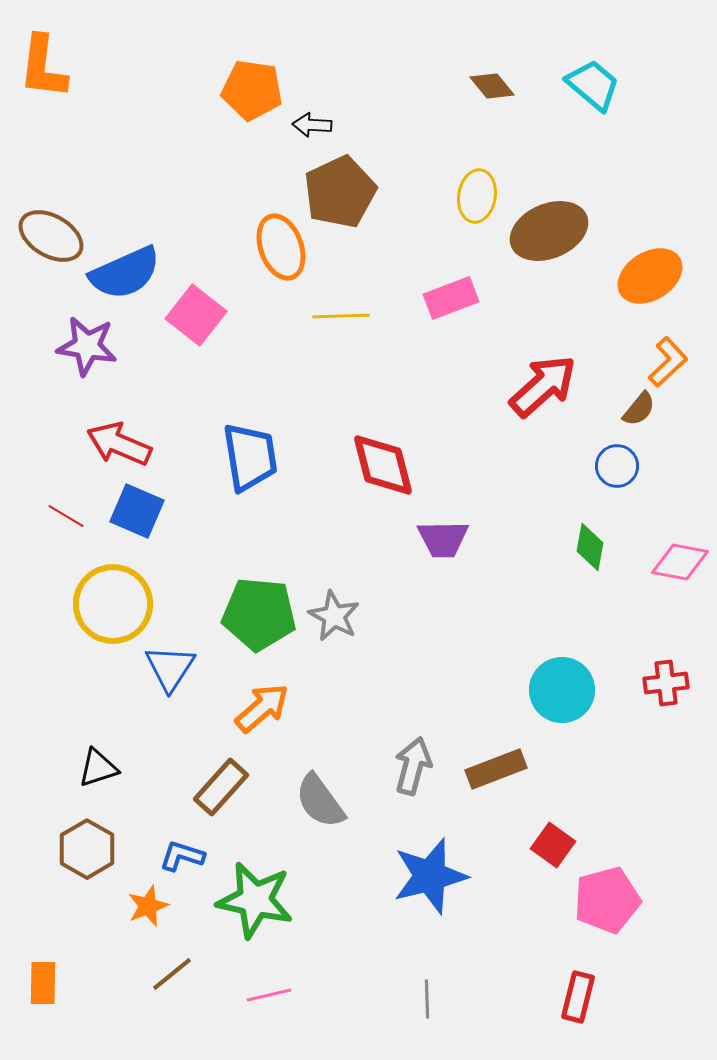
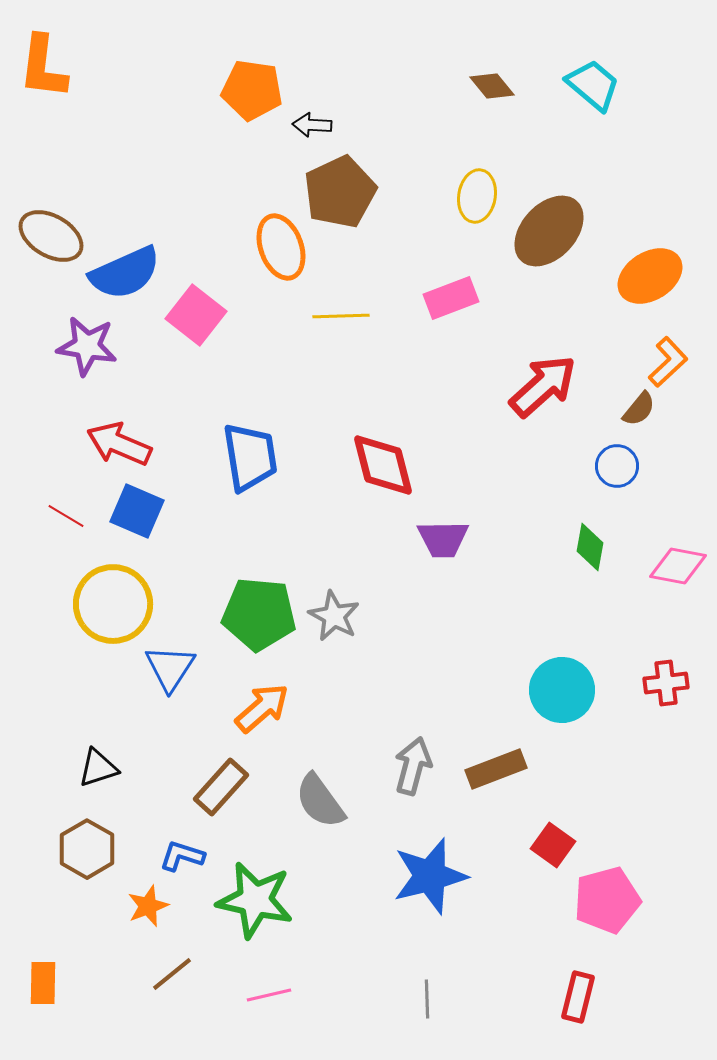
brown ellipse at (549, 231): rotated 24 degrees counterclockwise
pink diamond at (680, 562): moved 2 px left, 4 px down
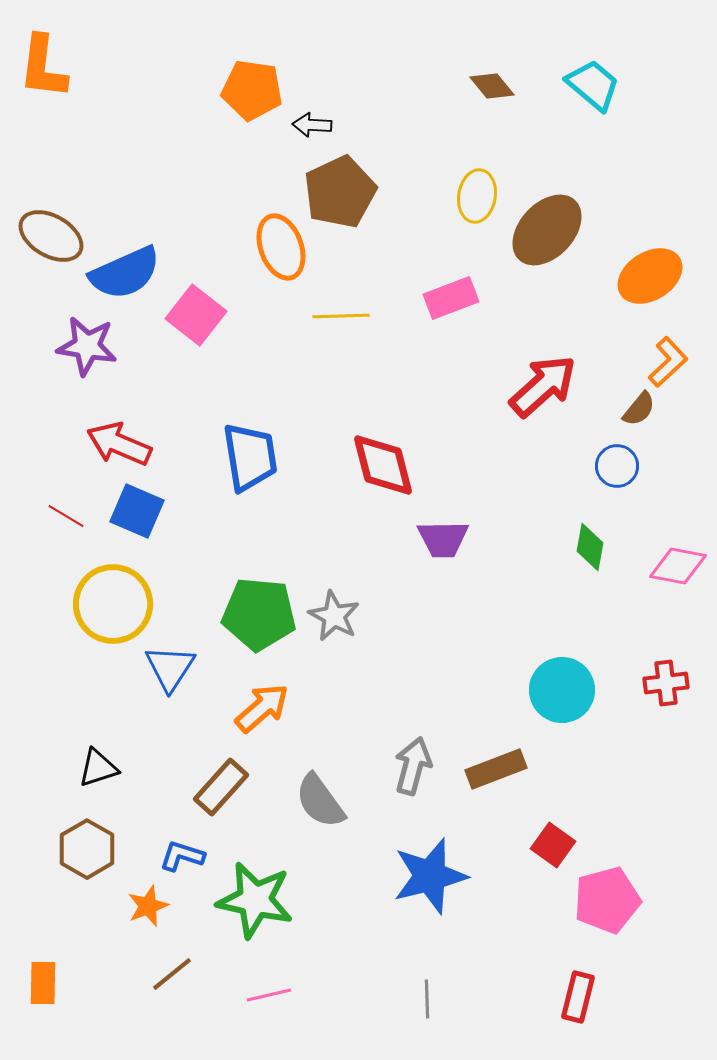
brown ellipse at (549, 231): moved 2 px left, 1 px up
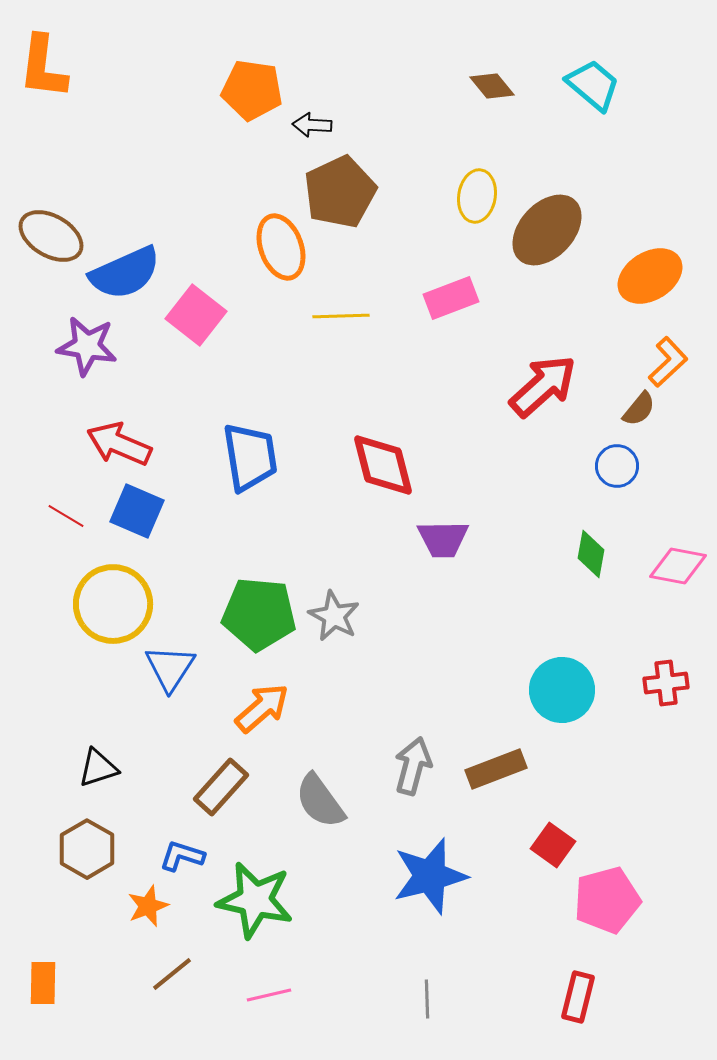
green diamond at (590, 547): moved 1 px right, 7 px down
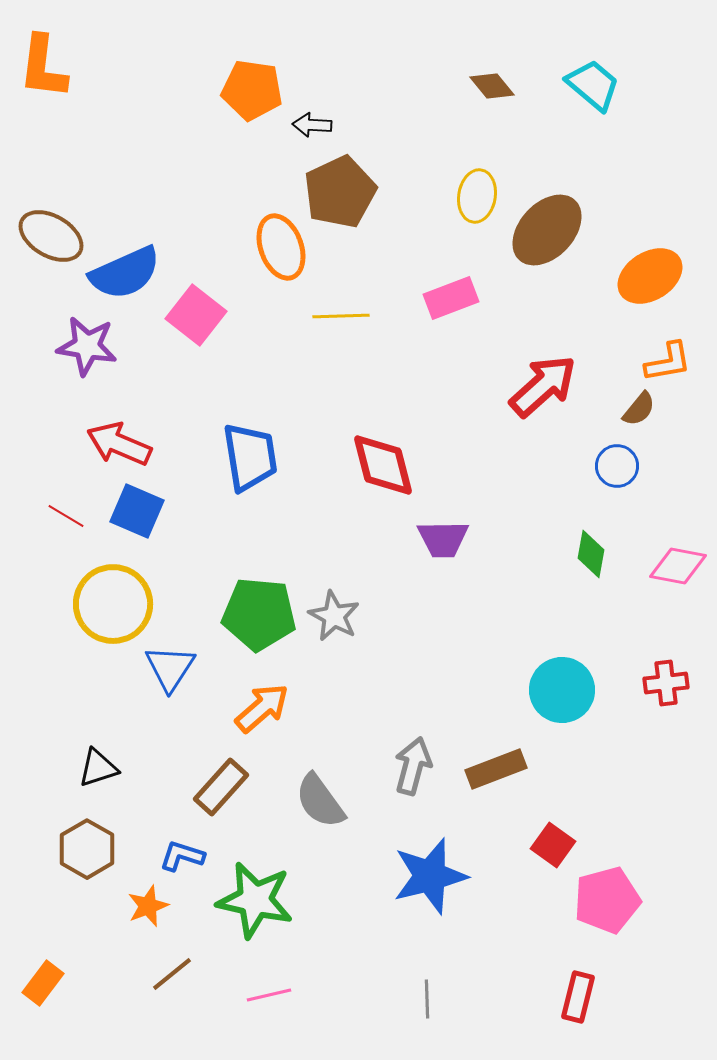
orange L-shape at (668, 362): rotated 33 degrees clockwise
orange rectangle at (43, 983): rotated 36 degrees clockwise
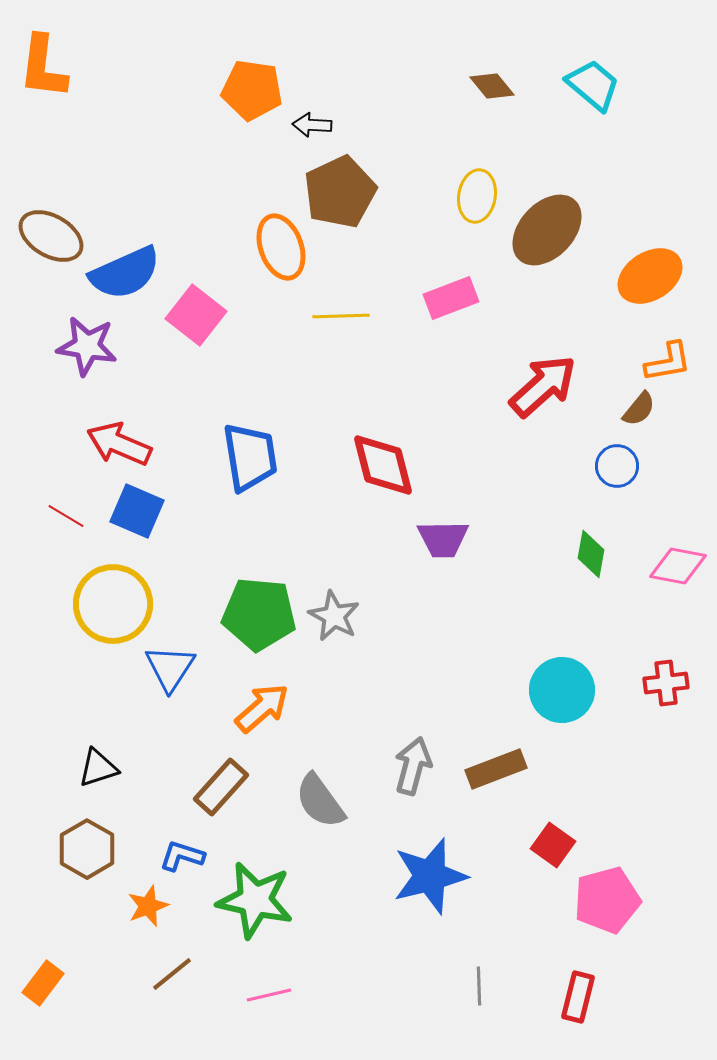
gray line at (427, 999): moved 52 px right, 13 px up
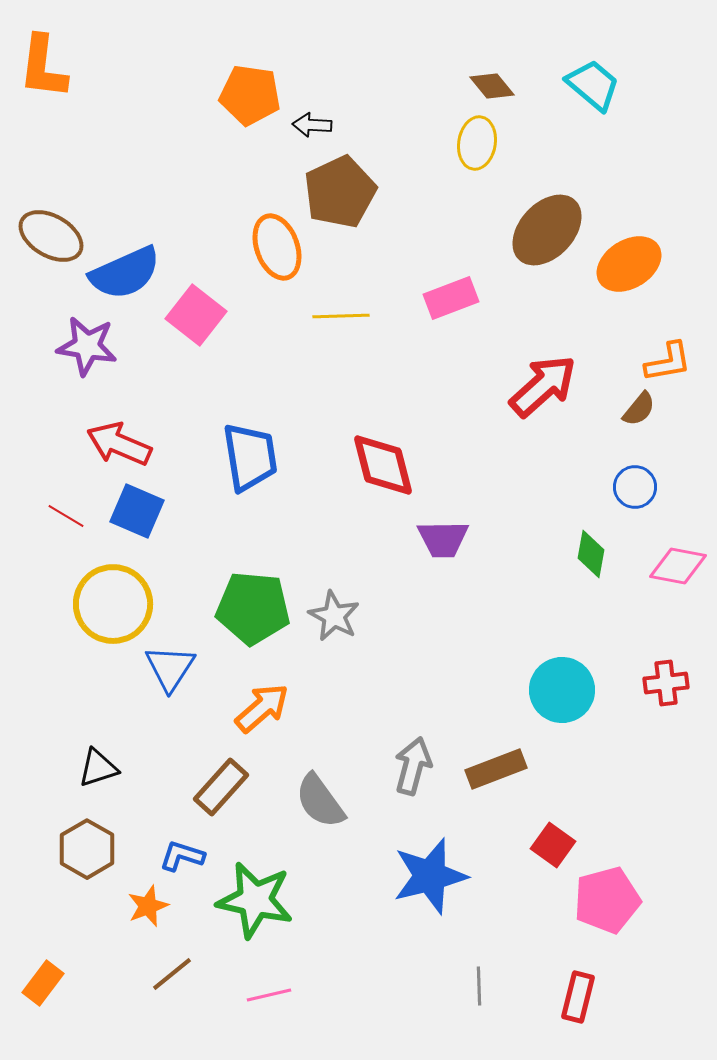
orange pentagon at (252, 90): moved 2 px left, 5 px down
yellow ellipse at (477, 196): moved 53 px up
orange ellipse at (281, 247): moved 4 px left
orange ellipse at (650, 276): moved 21 px left, 12 px up
blue circle at (617, 466): moved 18 px right, 21 px down
green pentagon at (259, 614): moved 6 px left, 6 px up
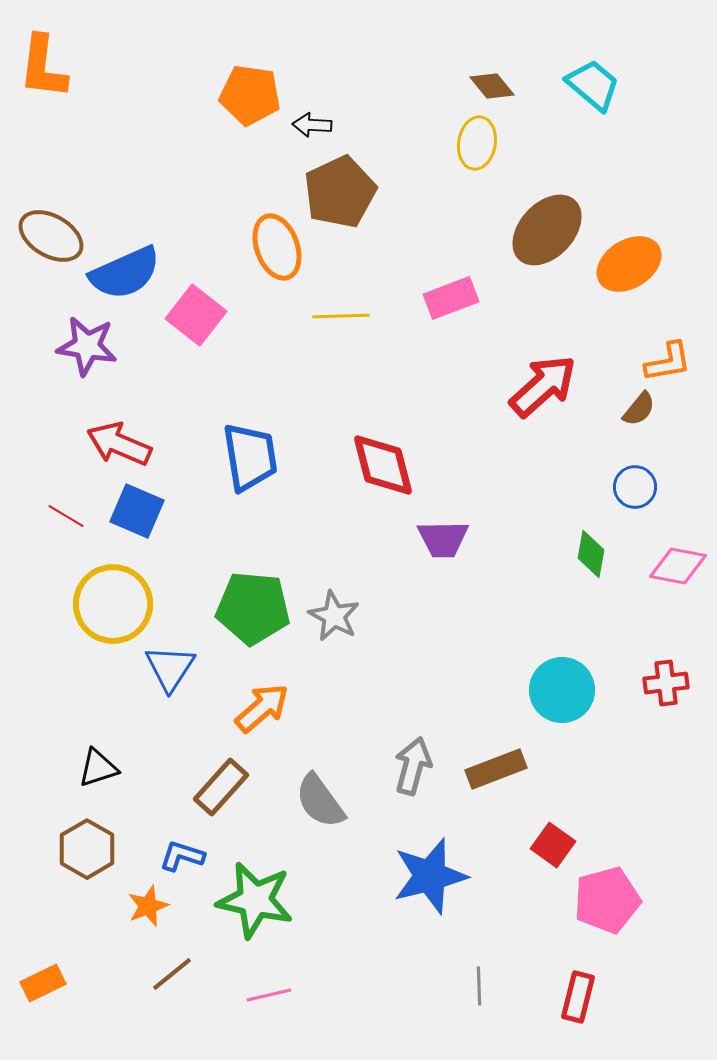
orange rectangle at (43, 983): rotated 27 degrees clockwise
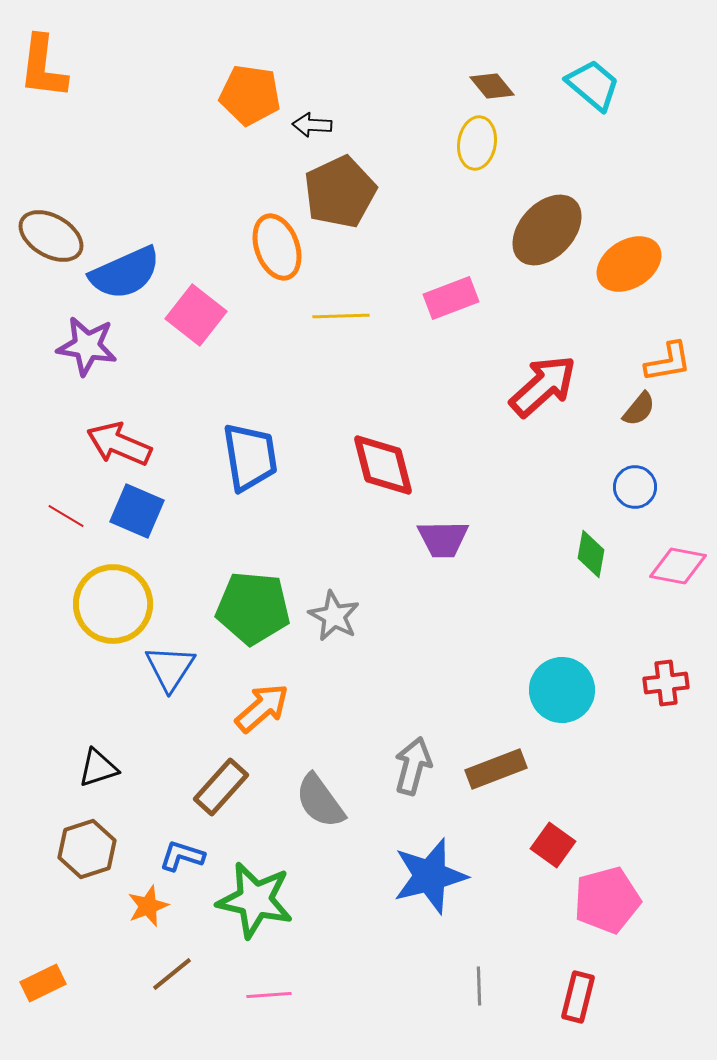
brown hexagon at (87, 849): rotated 12 degrees clockwise
pink line at (269, 995): rotated 9 degrees clockwise
